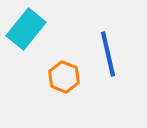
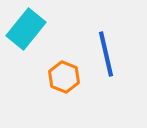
blue line: moved 2 px left
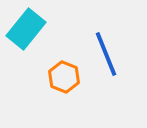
blue line: rotated 9 degrees counterclockwise
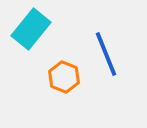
cyan rectangle: moved 5 px right
